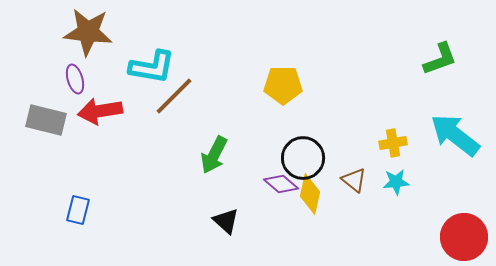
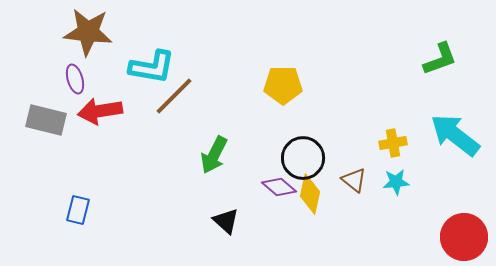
purple diamond: moved 2 px left, 3 px down
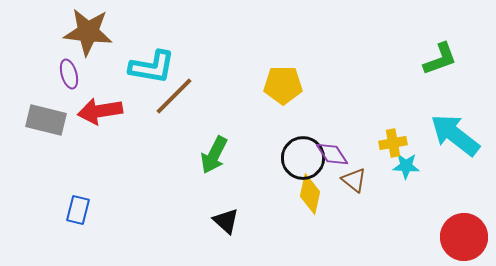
purple ellipse: moved 6 px left, 5 px up
cyan star: moved 10 px right, 16 px up; rotated 8 degrees clockwise
purple diamond: moved 53 px right, 33 px up; rotated 16 degrees clockwise
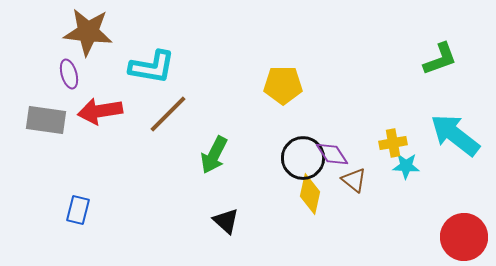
brown line: moved 6 px left, 18 px down
gray rectangle: rotated 6 degrees counterclockwise
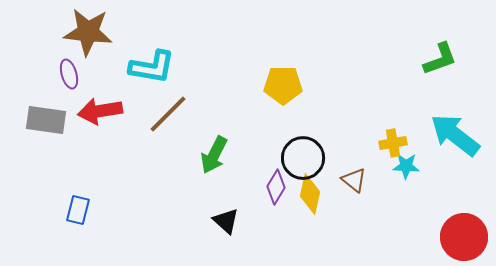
purple diamond: moved 56 px left, 33 px down; rotated 64 degrees clockwise
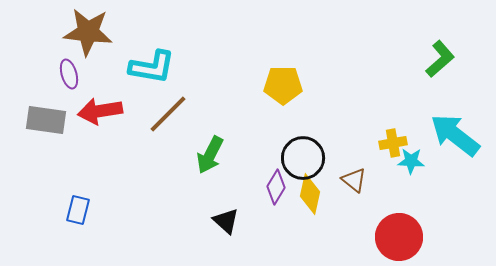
green L-shape: rotated 21 degrees counterclockwise
green arrow: moved 4 px left
cyan star: moved 5 px right, 5 px up
red circle: moved 65 px left
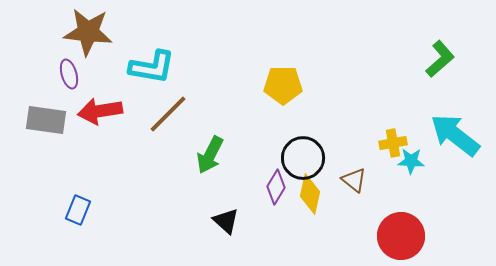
blue rectangle: rotated 8 degrees clockwise
red circle: moved 2 px right, 1 px up
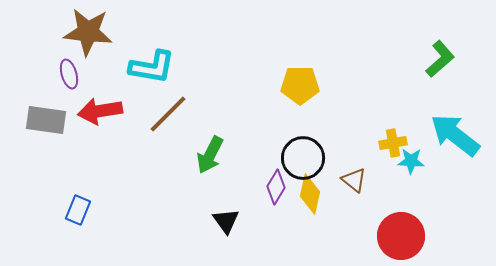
yellow pentagon: moved 17 px right
black triangle: rotated 12 degrees clockwise
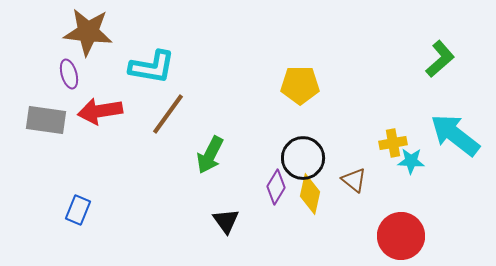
brown line: rotated 9 degrees counterclockwise
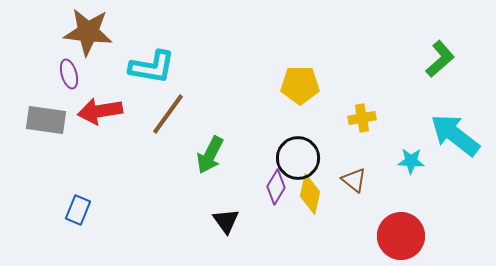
yellow cross: moved 31 px left, 25 px up
black circle: moved 5 px left
